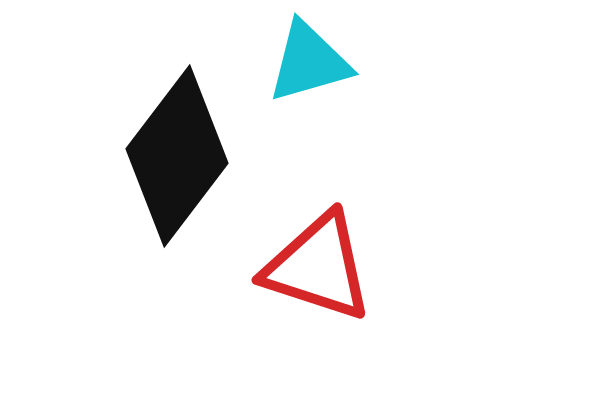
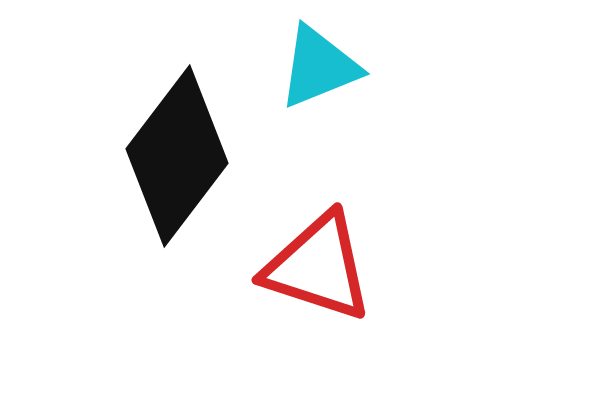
cyan triangle: moved 10 px right, 5 px down; rotated 6 degrees counterclockwise
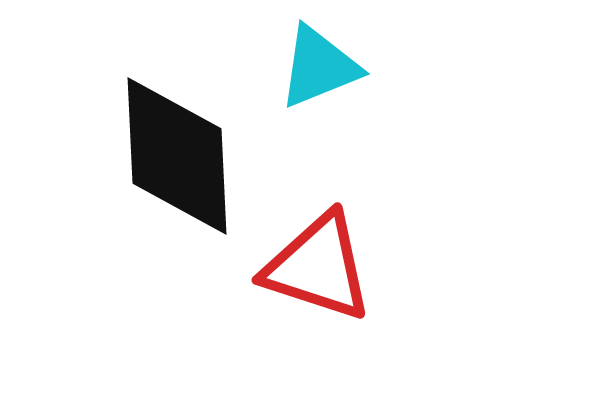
black diamond: rotated 40 degrees counterclockwise
